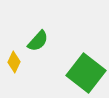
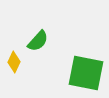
green square: rotated 27 degrees counterclockwise
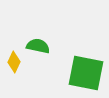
green semicircle: moved 5 px down; rotated 120 degrees counterclockwise
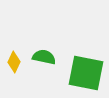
green semicircle: moved 6 px right, 11 px down
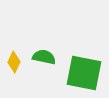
green square: moved 2 px left
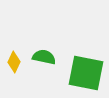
green square: moved 2 px right
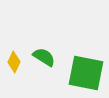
green semicircle: rotated 20 degrees clockwise
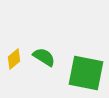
yellow diamond: moved 3 px up; rotated 25 degrees clockwise
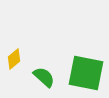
green semicircle: moved 20 px down; rotated 10 degrees clockwise
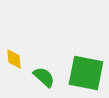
yellow diamond: rotated 55 degrees counterclockwise
